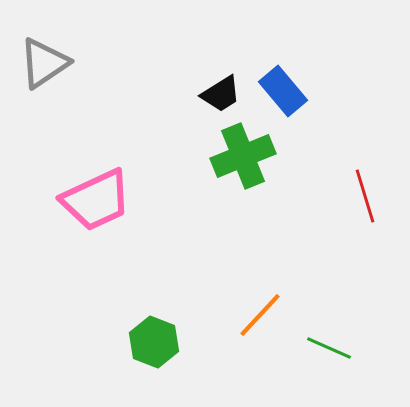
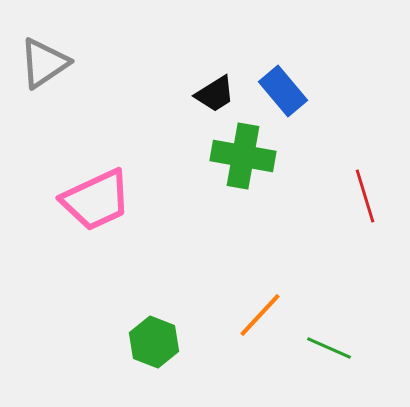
black trapezoid: moved 6 px left
green cross: rotated 32 degrees clockwise
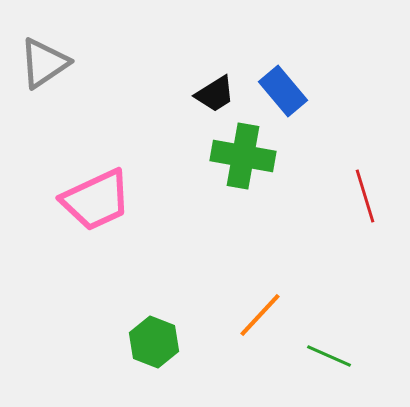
green line: moved 8 px down
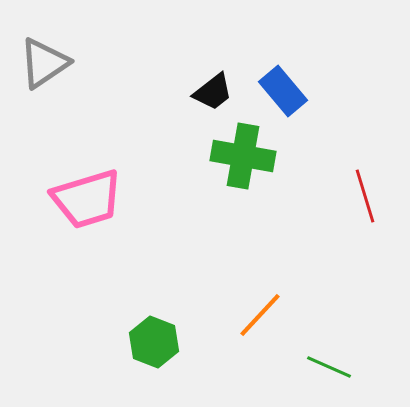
black trapezoid: moved 2 px left, 2 px up; rotated 6 degrees counterclockwise
pink trapezoid: moved 9 px left, 1 px up; rotated 8 degrees clockwise
green line: moved 11 px down
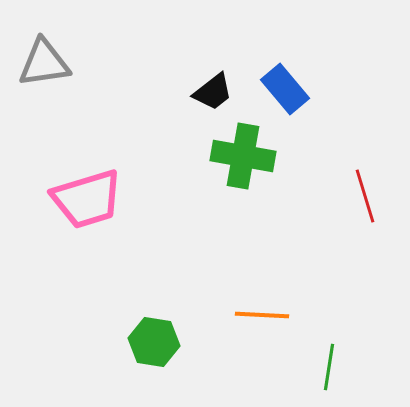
gray triangle: rotated 26 degrees clockwise
blue rectangle: moved 2 px right, 2 px up
orange line: moved 2 px right; rotated 50 degrees clockwise
green hexagon: rotated 12 degrees counterclockwise
green line: rotated 75 degrees clockwise
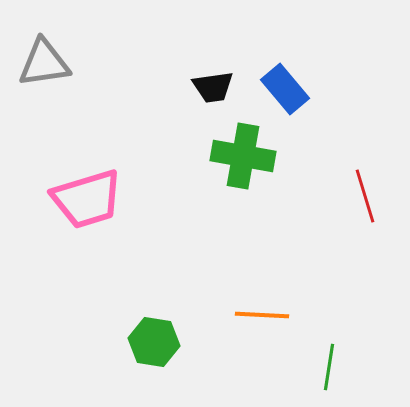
black trapezoid: moved 5 px up; rotated 30 degrees clockwise
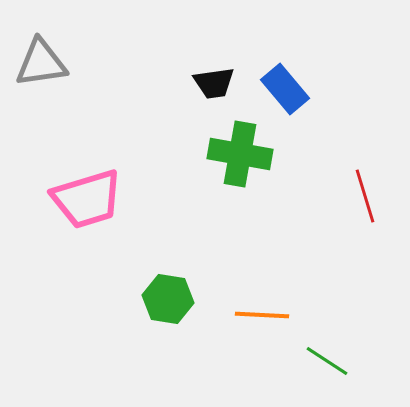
gray triangle: moved 3 px left
black trapezoid: moved 1 px right, 4 px up
green cross: moved 3 px left, 2 px up
green hexagon: moved 14 px right, 43 px up
green line: moved 2 px left, 6 px up; rotated 66 degrees counterclockwise
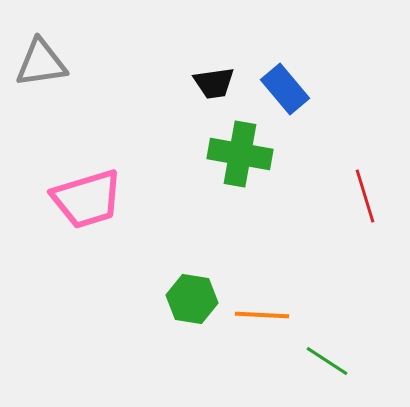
green hexagon: moved 24 px right
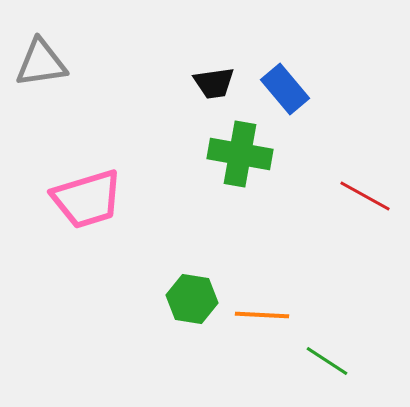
red line: rotated 44 degrees counterclockwise
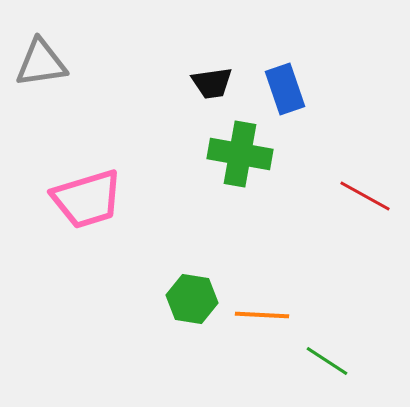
black trapezoid: moved 2 px left
blue rectangle: rotated 21 degrees clockwise
